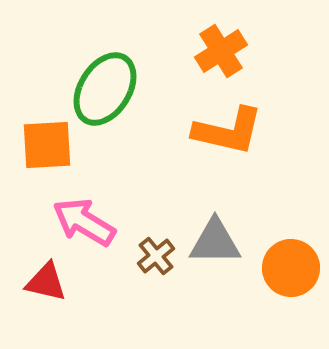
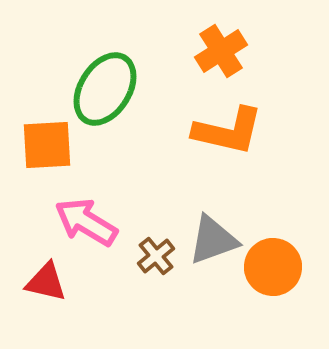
pink arrow: moved 2 px right
gray triangle: moved 2 px left, 2 px up; rotated 20 degrees counterclockwise
orange circle: moved 18 px left, 1 px up
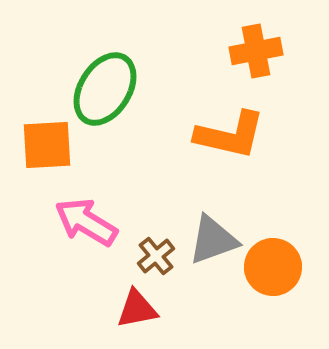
orange cross: moved 35 px right; rotated 21 degrees clockwise
orange L-shape: moved 2 px right, 4 px down
red triangle: moved 91 px right, 27 px down; rotated 24 degrees counterclockwise
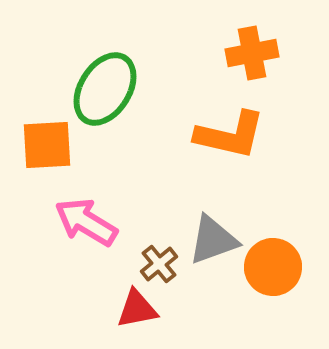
orange cross: moved 4 px left, 2 px down
brown cross: moved 3 px right, 8 px down
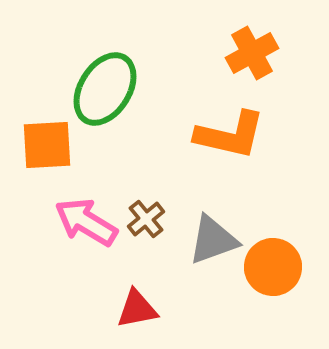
orange cross: rotated 18 degrees counterclockwise
brown cross: moved 13 px left, 45 px up
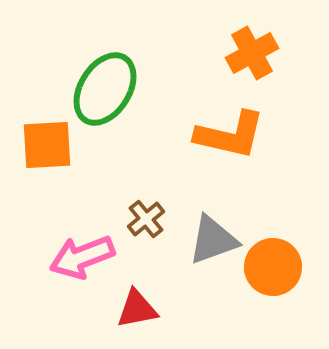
pink arrow: moved 4 px left, 35 px down; rotated 52 degrees counterclockwise
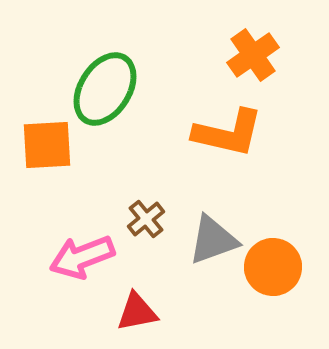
orange cross: moved 1 px right, 2 px down; rotated 6 degrees counterclockwise
orange L-shape: moved 2 px left, 2 px up
red triangle: moved 3 px down
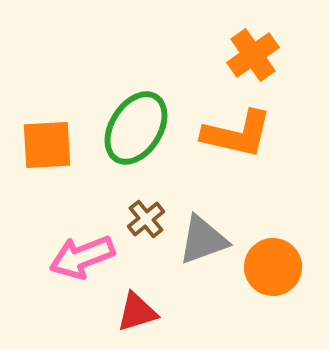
green ellipse: moved 31 px right, 39 px down
orange L-shape: moved 9 px right, 1 px down
gray triangle: moved 10 px left
red triangle: rotated 6 degrees counterclockwise
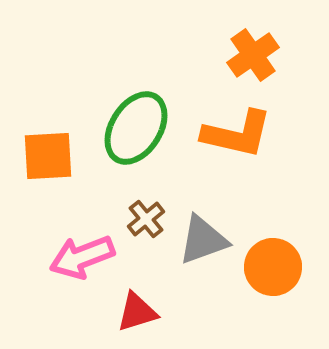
orange square: moved 1 px right, 11 px down
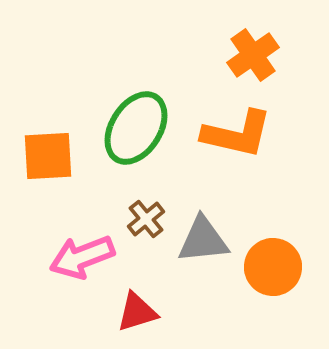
gray triangle: rotated 14 degrees clockwise
